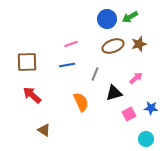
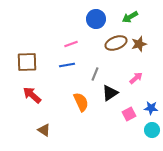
blue circle: moved 11 px left
brown ellipse: moved 3 px right, 3 px up
black triangle: moved 4 px left; rotated 18 degrees counterclockwise
cyan circle: moved 6 px right, 9 px up
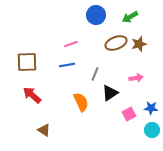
blue circle: moved 4 px up
pink arrow: rotated 32 degrees clockwise
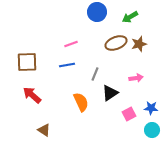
blue circle: moved 1 px right, 3 px up
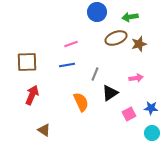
green arrow: rotated 21 degrees clockwise
brown ellipse: moved 5 px up
red arrow: rotated 72 degrees clockwise
cyan circle: moved 3 px down
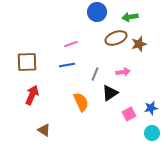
pink arrow: moved 13 px left, 6 px up
blue star: rotated 16 degrees counterclockwise
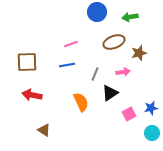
brown ellipse: moved 2 px left, 4 px down
brown star: moved 9 px down
red arrow: rotated 102 degrees counterclockwise
